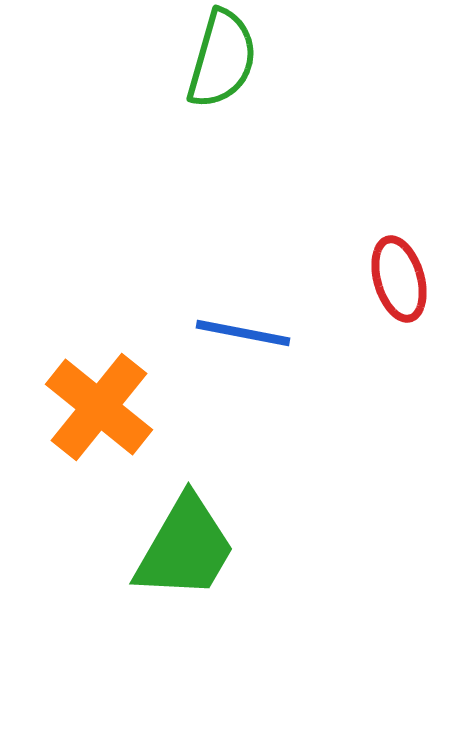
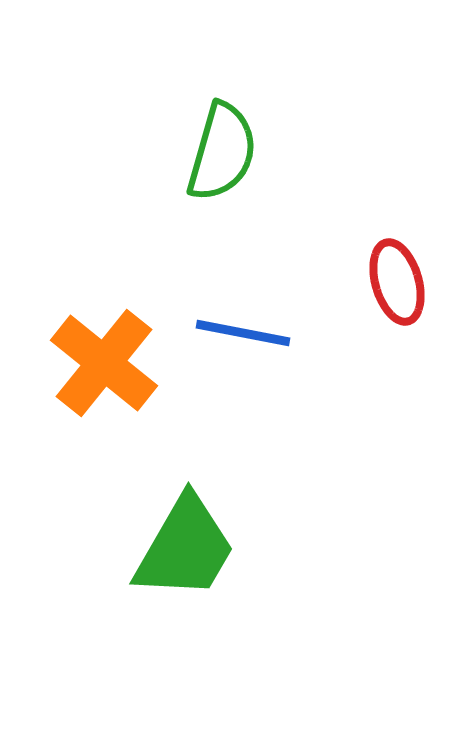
green semicircle: moved 93 px down
red ellipse: moved 2 px left, 3 px down
orange cross: moved 5 px right, 44 px up
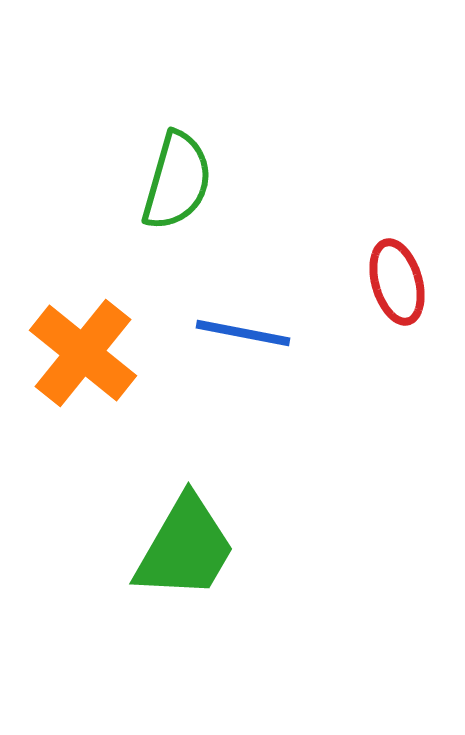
green semicircle: moved 45 px left, 29 px down
orange cross: moved 21 px left, 10 px up
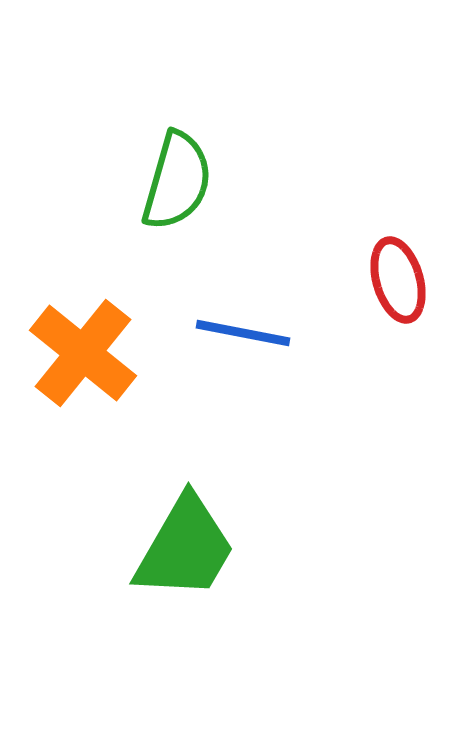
red ellipse: moved 1 px right, 2 px up
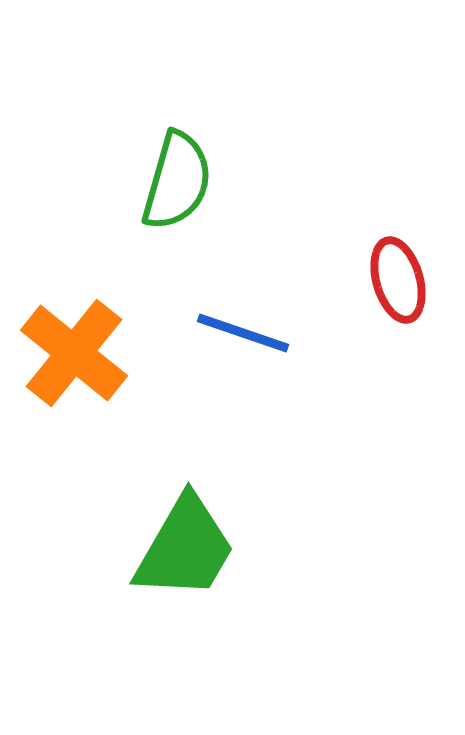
blue line: rotated 8 degrees clockwise
orange cross: moved 9 px left
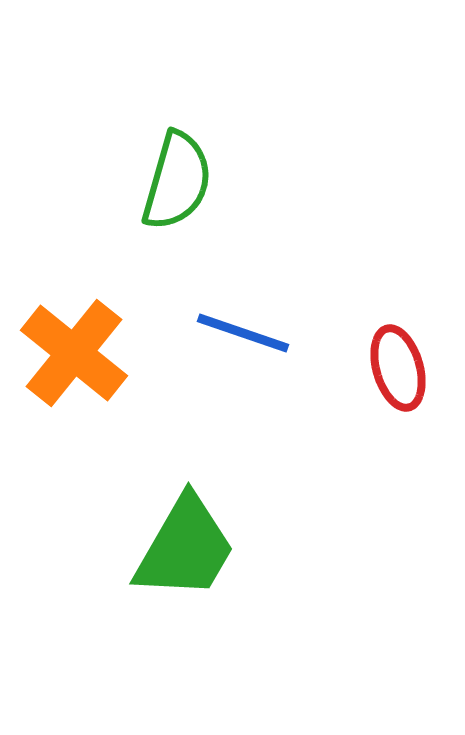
red ellipse: moved 88 px down
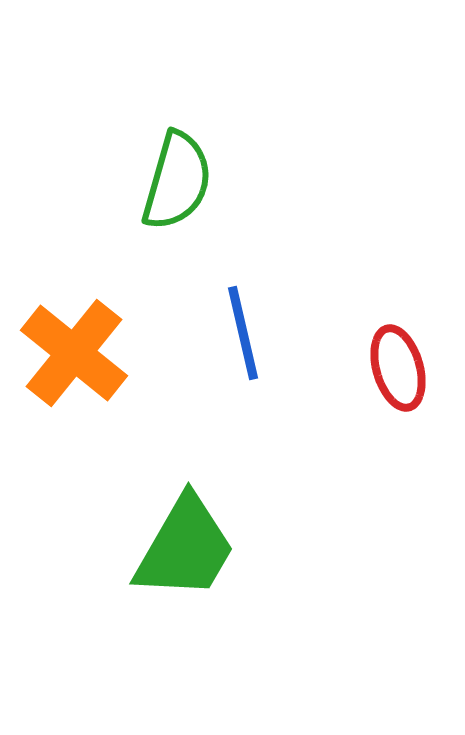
blue line: rotated 58 degrees clockwise
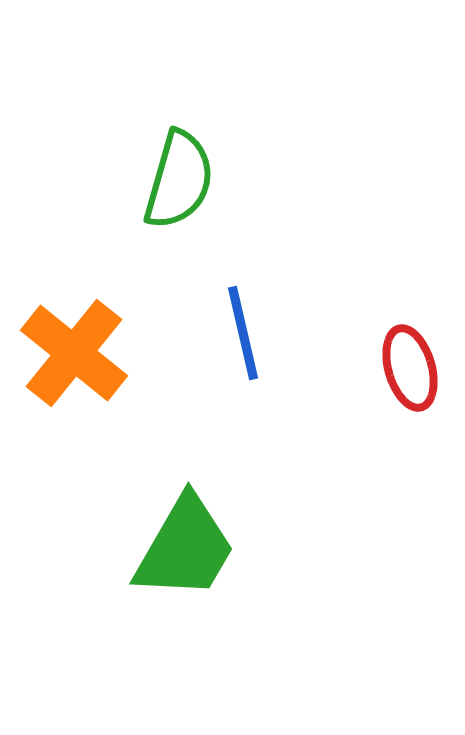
green semicircle: moved 2 px right, 1 px up
red ellipse: moved 12 px right
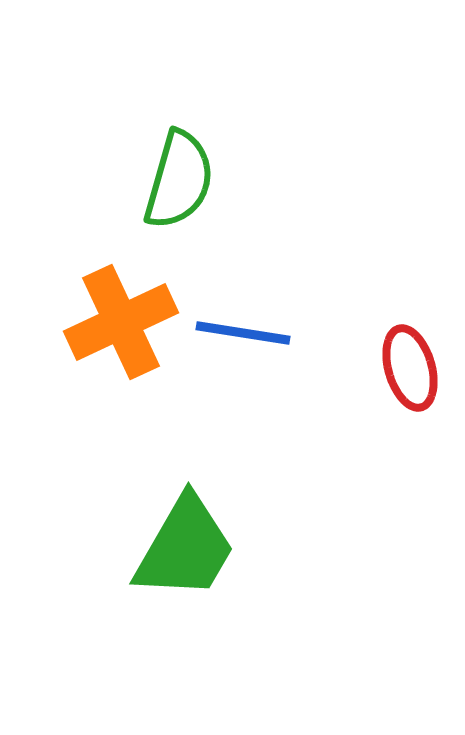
blue line: rotated 68 degrees counterclockwise
orange cross: moved 47 px right, 31 px up; rotated 26 degrees clockwise
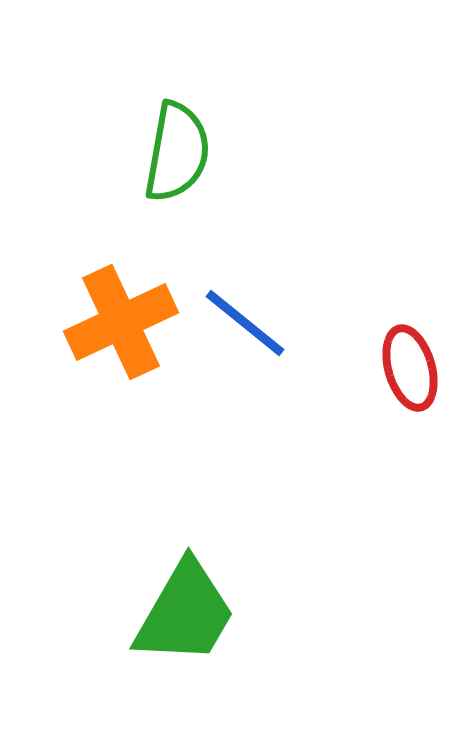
green semicircle: moved 2 px left, 28 px up; rotated 6 degrees counterclockwise
blue line: moved 2 px right, 10 px up; rotated 30 degrees clockwise
green trapezoid: moved 65 px down
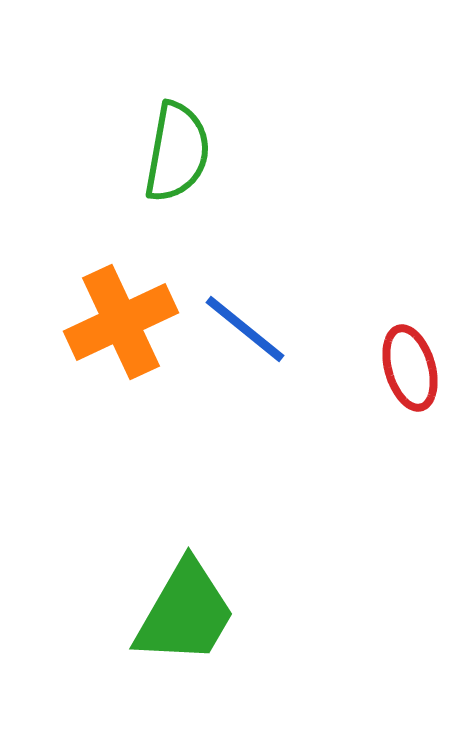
blue line: moved 6 px down
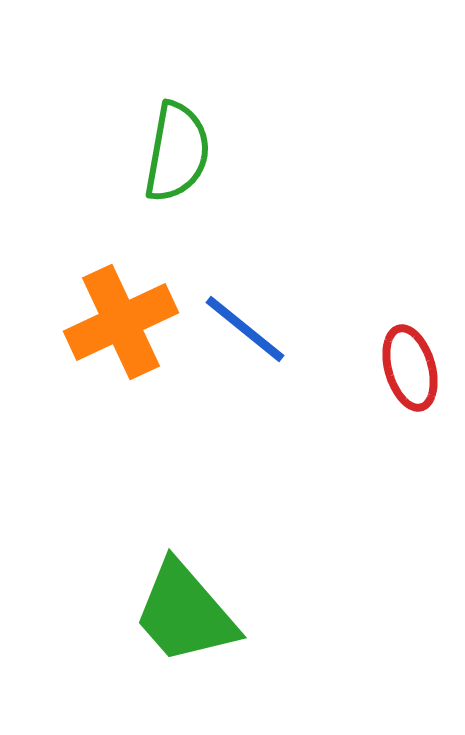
green trapezoid: rotated 109 degrees clockwise
